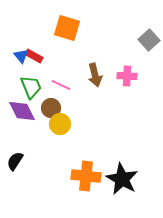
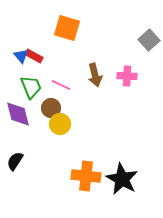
purple diamond: moved 4 px left, 3 px down; rotated 12 degrees clockwise
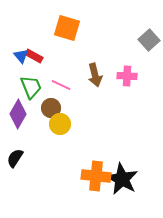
purple diamond: rotated 44 degrees clockwise
black semicircle: moved 3 px up
orange cross: moved 10 px right
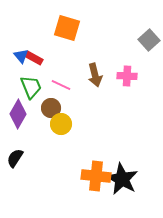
red rectangle: moved 2 px down
yellow circle: moved 1 px right
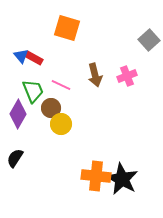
pink cross: rotated 24 degrees counterclockwise
green trapezoid: moved 2 px right, 4 px down
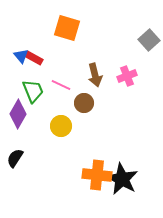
brown circle: moved 33 px right, 5 px up
yellow circle: moved 2 px down
orange cross: moved 1 px right, 1 px up
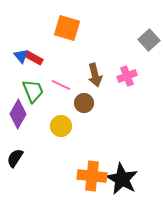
orange cross: moved 5 px left, 1 px down
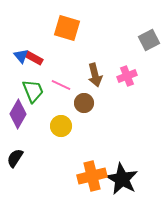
gray square: rotated 15 degrees clockwise
orange cross: rotated 20 degrees counterclockwise
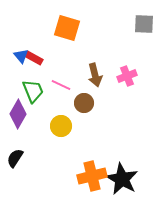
gray square: moved 5 px left, 16 px up; rotated 30 degrees clockwise
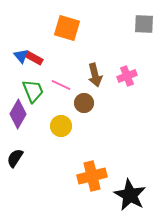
black star: moved 8 px right, 16 px down
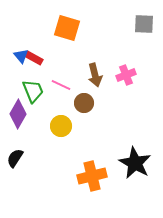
pink cross: moved 1 px left, 1 px up
black star: moved 5 px right, 32 px up
